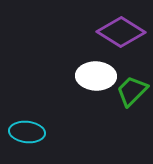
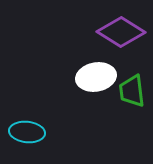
white ellipse: moved 1 px down; rotated 12 degrees counterclockwise
green trapezoid: rotated 52 degrees counterclockwise
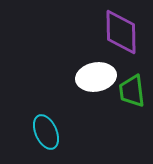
purple diamond: rotated 57 degrees clockwise
cyan ellipse: moved 19 px right; rotated 60 degrees clockwise
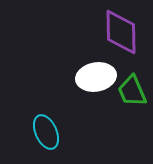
green trapezoid: rotated 16 degrees counterclockwise
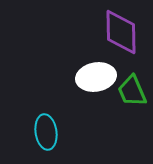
cyan ellipse: rotated 16 degrees clockwise
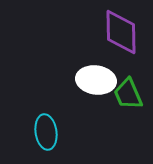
white ellipse: moved 3 px down; rotated 18 degrees clockwise
green trapezoid: moved 4 px left, 3 px down
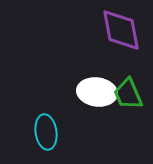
purple diamond: moved 2 px up; rotated 9 degrees counterclockwise
white ellipse: moved 1 px right, 12 px down
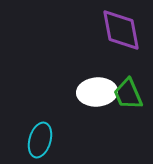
white ellipse: rotated 12 degrees counterclockwise
cyan ellipse: moved 6 px left, 8 px down; rotated 24 degrees clockwise
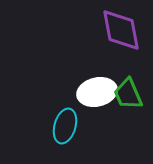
white ellipse: rotated 9 degrees counterclockwise
cyan ellipse: moved 25 px right, 14 px up
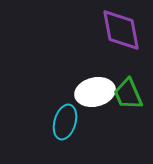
white ellipse: moved 2 px left
cyan ellipse: moved 4 px up
